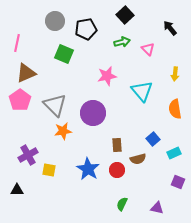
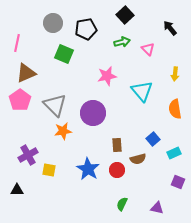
gray circle: moved 2 px left, 2 px down
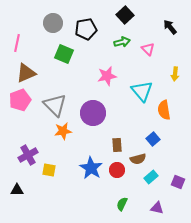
black arrow: moved 1 px up
pink pentagon: rotated 15 degrees clockwise
orange semicircle: moved 11 px left, 1 px down
cyan rectangle: moved 23 px left, 24 px down; rotated 16 degrees counterclockwise
blue star: moved 3 px right, 1 px up
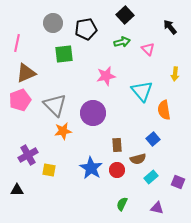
green square: rotated 30 degrees counterclockwise
pink star: moved 1 px left
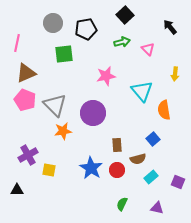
pink pentagon: moved 5 px right; rotated 30 degrees counterclockwise
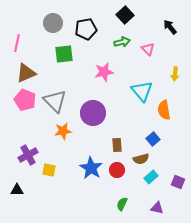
pink star: moved 2 px left, 4 px up
gray triangle: moved 4 px up
brown semicircle: moved 3 px right
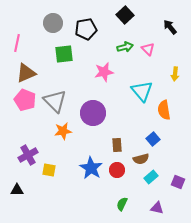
green arrow: moved 3 px right, 5 px down
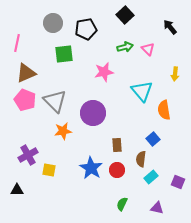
brown semicircle: rotated 112 degrees clockwise
